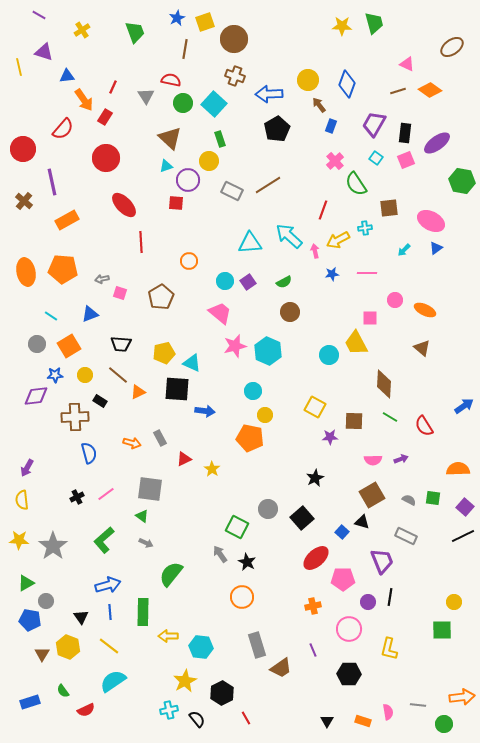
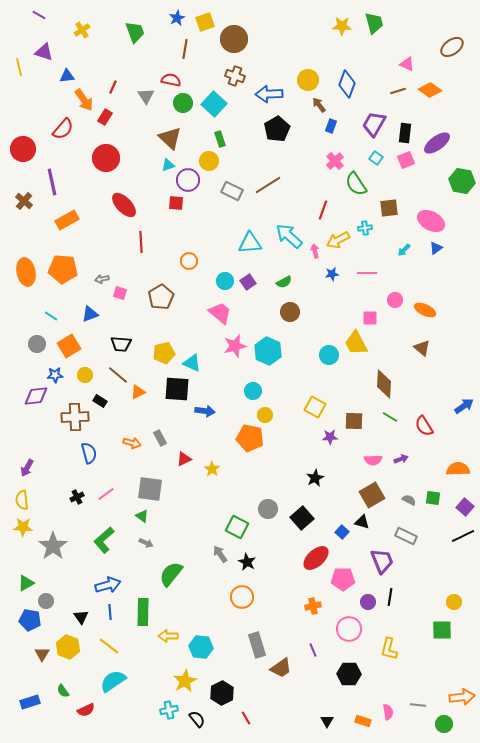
cyan triangle at (166, 166): moved 2 px right, 1 px up
yellow star at (19, 540): moved 4 px right, 13 px up
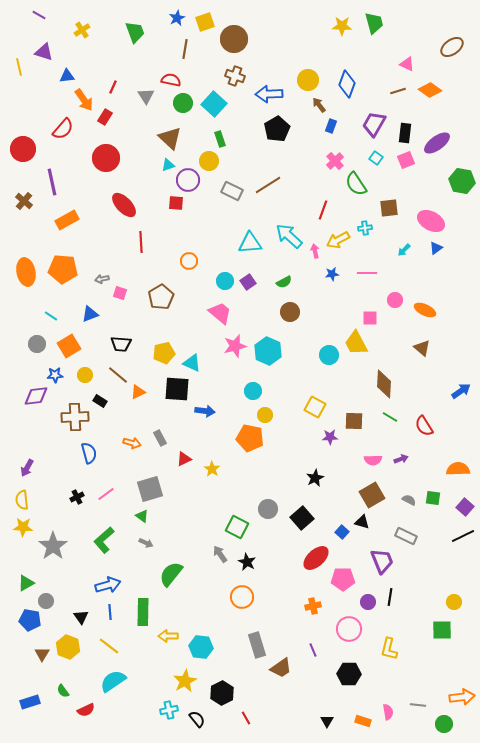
blue arrow at (464, 406): moved 3 px left, 15 px up
gray square at (150, 489): rotated 24 degrees counterclockwise
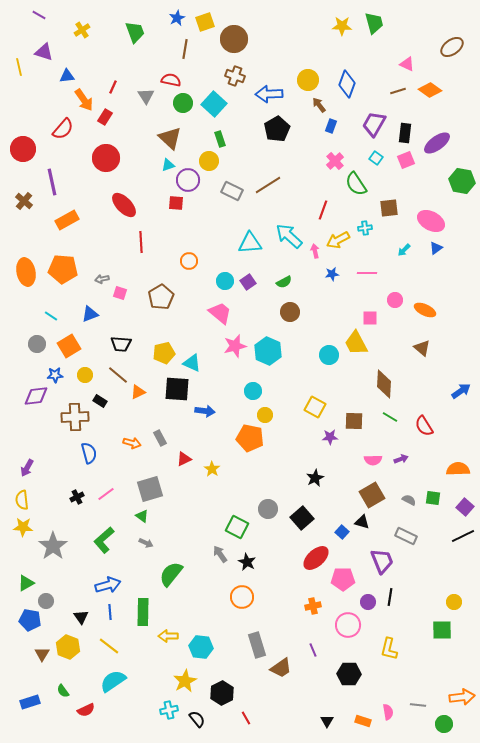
pink circle at (349, 629): moved 1 px left, 4 px up
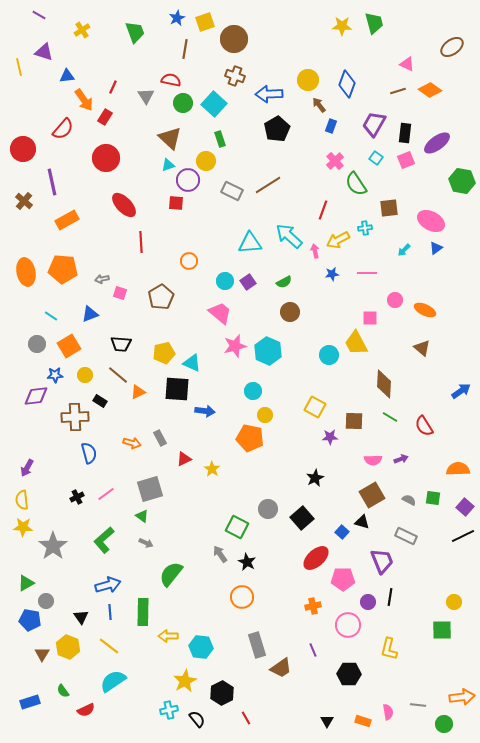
yellow circle at (209, 161): moved 3 px left
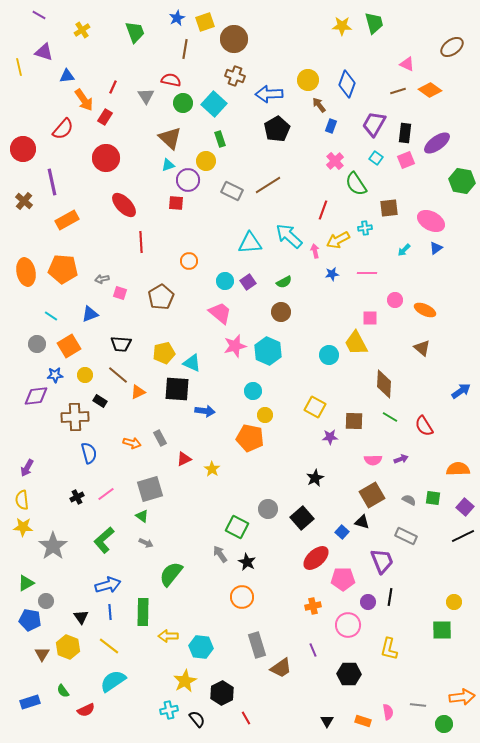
brown circle at (290, 312): moved 9 px left
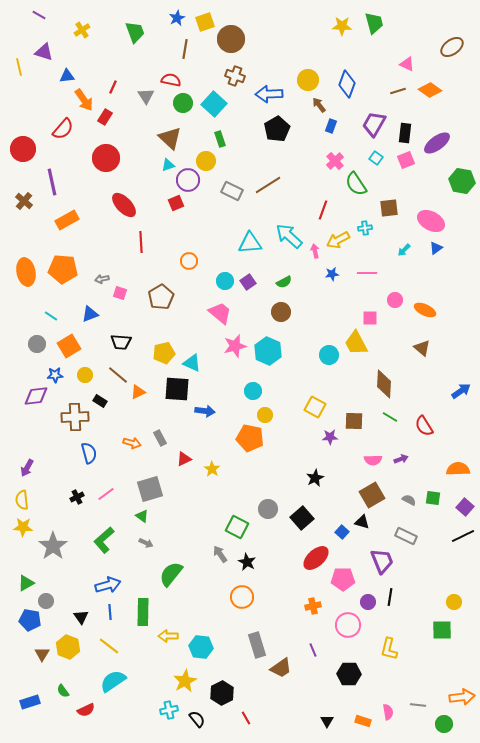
brown circle at (234, 39): moved 3 px left
red square at (176, 203): rotated 28 degrees counterclockwise
black trapezoid at (121, 344): moved 2 px up
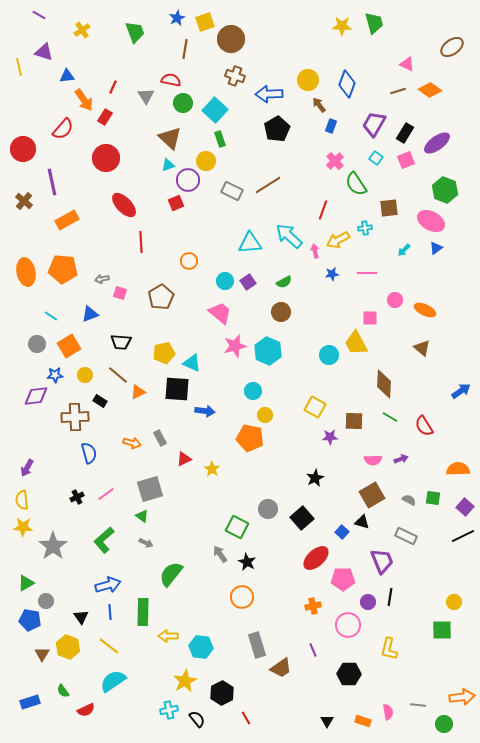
cyan square at (214, 104): moved 1 px right, 6 px down
black rectangle at (405, 133): rotated 24 degrees clockwise
green hexagon at (462, 181): moved 17 px left, 9 px down; rotated 10 degrees clockwise
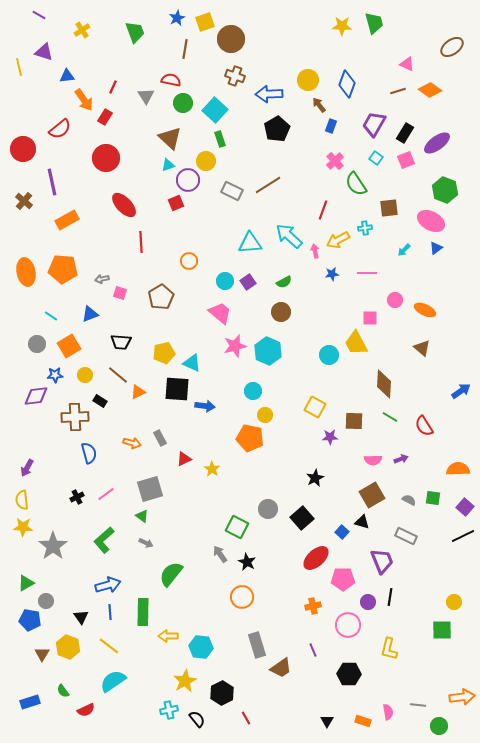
red semicircle at (63, 129): moved 3 px left; rotated 10 degrees clockwise
blue arrow at (205, 411): moved 5 px up
green circle at (444, 724): moved 5 px left, 2 px down
